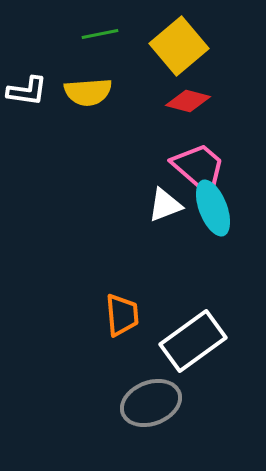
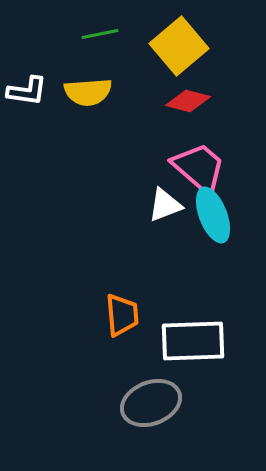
cyan ellipse: moved 7 px down
white rectangle: rotated 34 degrees clockwise
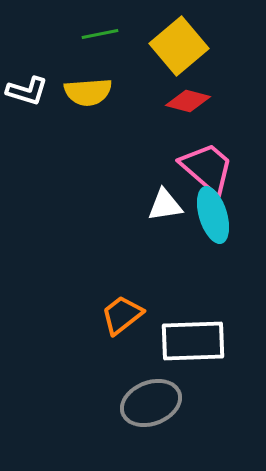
white L-shape: rotated 9 degrees clockwise
pink trapezoid: moved 8 px right
white triangle: rotated 12 degrees clockwise
cyan ellipse: rotated 4 degrees clockwise
orange trapezoid: rotated 123 degrees counterclockwise
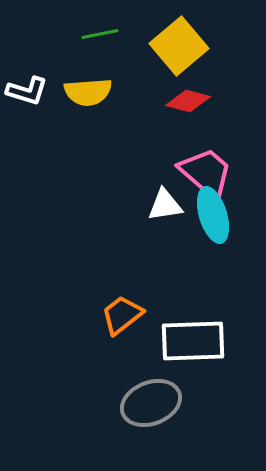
pink trapezoid: moved 1 px left, 5 px down
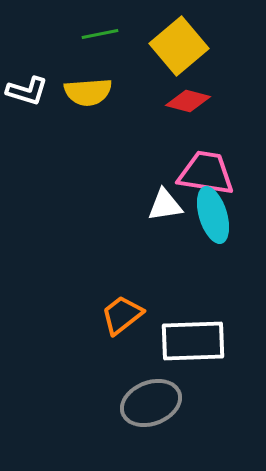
pink trapezoid: rotated 32 degrees counterclockwise
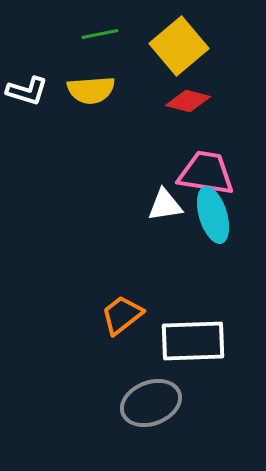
yellow semicircle: moved 3 px right, 2 px up
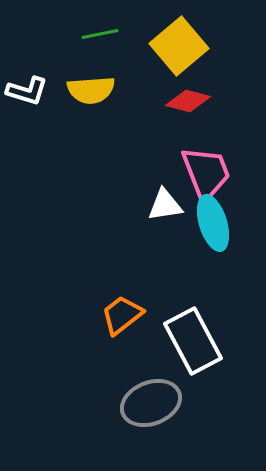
pink trapezoid: rotated 60 degrees clockwise
cyan ellipse: moved 8 px down
white rectangle: rotated 64 degrees clockwise
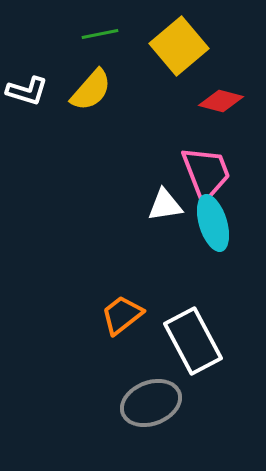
yellow semicircle: rotated 45 degrees counterclockwise
red diamond: moved 33 px right
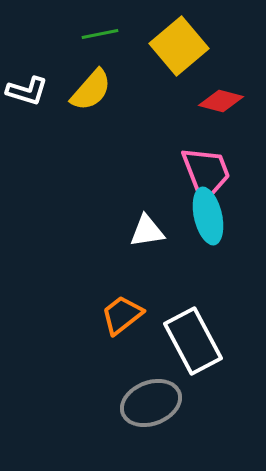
white triangle: moved 18 px left, 26 px down
cyan ellipse: moved 5 px left, 7 px up; rotated 4 degrees clockwise
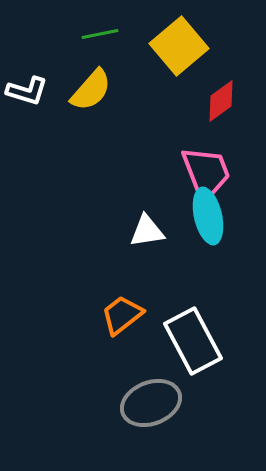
red diamond: rotated 51 degrees counterclockwise
